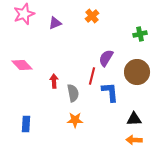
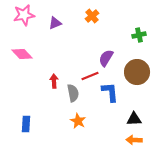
pink star: moved 1 px down; rotated 10 degrees clockwise
green cross: moved 1 px left, 1 px down
pink diamond: moved 11 px up
red line: moved 2 px left; rotated 54 degrees clockwise
orange star: moved 3 px right, 1 px down; rotated 28 degrees clockwise
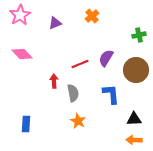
pink star: moved 4 px left; rotated 20 degrees counterclockwise
brown circle: moved 1 px left, 2 px up
red line: moved 10 px left, 12 px up
blue L-shape: moved 1 px right, 2 px down
